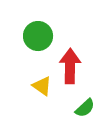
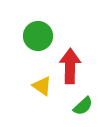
green semicircle: moved 2 px left, 2 px up
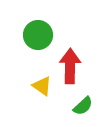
green circle: moved 1 px up
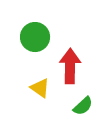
green circle: moved 3 px left, 2 px down
yellow triangle: moved 2 px left, 2 px down
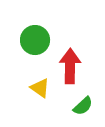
green circle: moved 3 px down
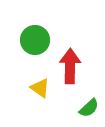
green semicircle: moved 6 px right, 2 px down
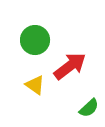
red arrow: rotated 52 degrees clockwise
yellow triangle: moved 5 px left, 3 px up
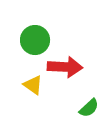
red arrow: moved 5 px left, 1 px down; rotated 40 degrees clockwise
yellow triangle: moved 2 px left
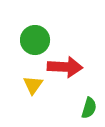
yellow triangle: rotated 30 degrees clockwise
green semicircle: rotated 30 degrees counterclockwise
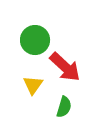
red arrow: rotated 40 degrees clockwise
green semicircle: moved 25 px left, 1 px up
